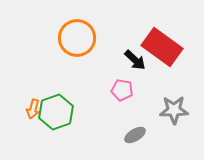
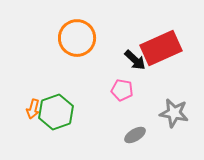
red rectangle: moved 1 px left, 1 px down; rotated 60 degrees counterclockwise
gray star: moved 3 px down; rotated 12 degrees clockwise
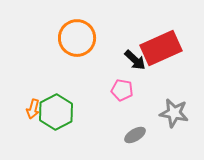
green hexagon: rotated 8 degrees counterclockwise
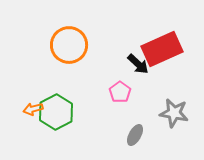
orange circle: moved 8 px left, 7 px down
red rectangle: moved 1 px right, 1 px down
black arrow: moved 3 px right, 4 px down
pink pentagon: moved 2 px left, 2 px down; rotated 25 degrees clockwise
orange arrow: rotated 60 degrees clockwise
gray ellipse: rotated 30 degrees counterclockwise
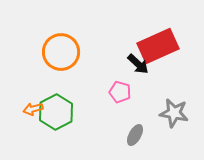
orange circle: moved 8 px left, 7 px down
red rectangle: moved 4 px left, 3 px up
pink pentagon: rotated 20 degrees counterclockwise
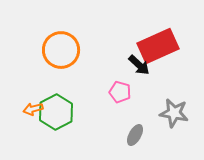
orange circle: moved 2 px up
black arrow: moved 1 px right, 1 px down
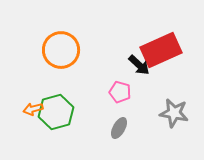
red rectangle: moved 3 px right, 4 px down
green hexagon: rotated 12 degrees clockwise
gray ellipse: moved 16 px left, 7 px up
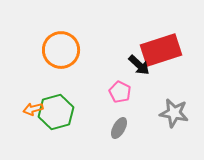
red rectangle: rotated 6 degrees clockwise
pink pentagon: rotated 10 degrees clockwise
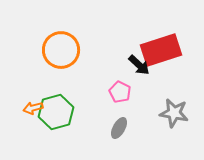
orange arrow: moved 1 px up
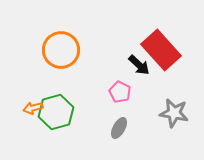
red rectangle: rotated 66 degrees clockwise
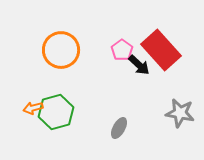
pink pentagon: moved 2 px right, 42 px up; rotated 10 degrees clockwise
gray star: moved 6 px right
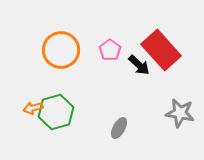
pink pentagon: moved 12 px left
